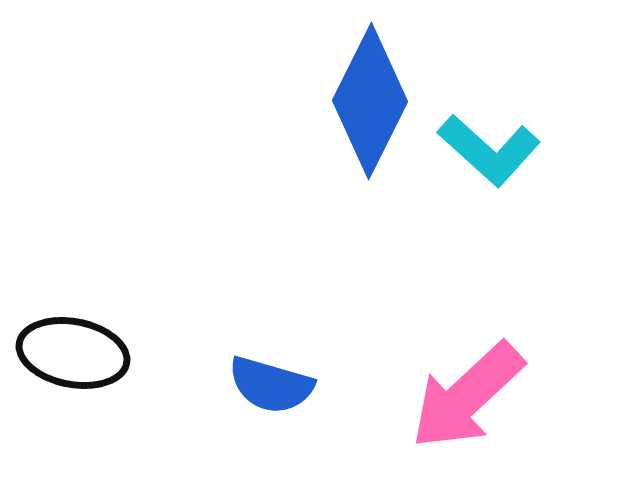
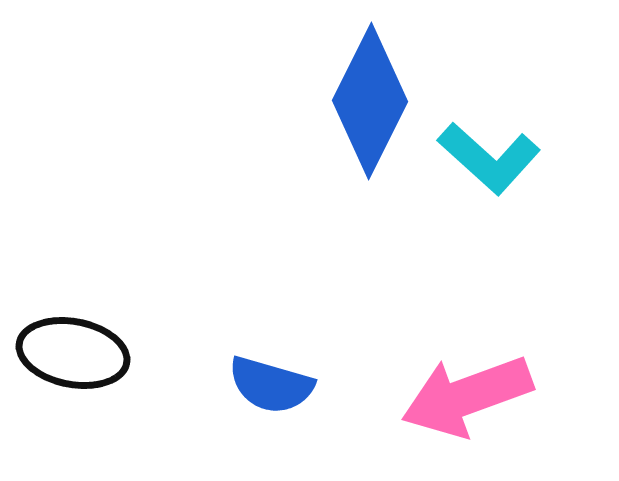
cyan L-shape: moved 8 px down
pink arrow: rotated 23 degrees clockwise
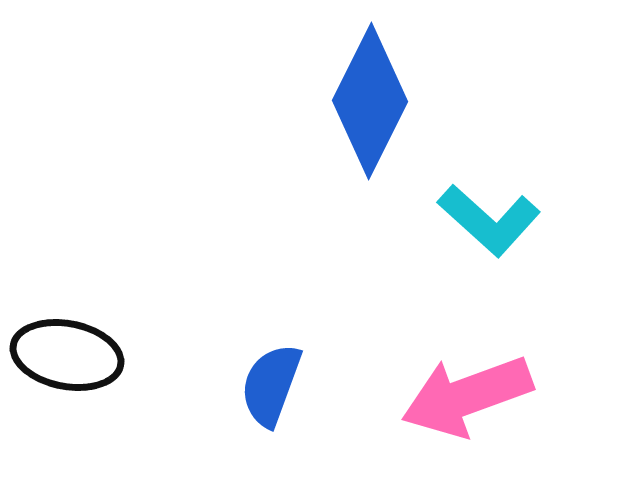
cyan L-shape: moved 62 px down
black ellipse: moved 6 px left, 2 px down
blue semicircle: rotated 94 degrees clockwise
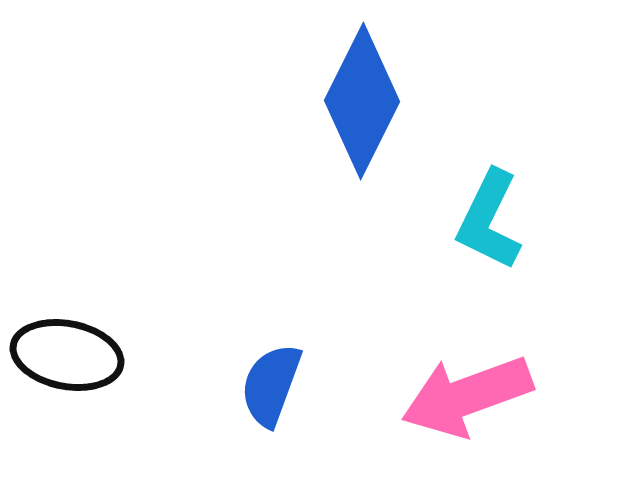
blue diamond: moved 8 px left
cyan L-shape: rotated 74 degrees clockwise
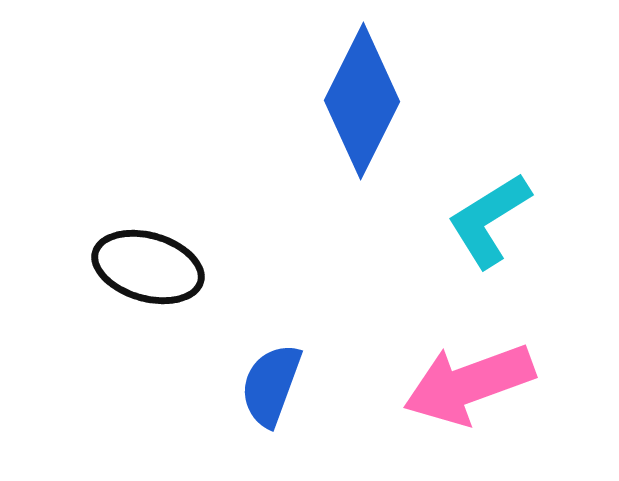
cyan L-shape: rotated 32 degrees clockwise
black ellipse: moved 81 px right, 88 px up; rotated 5 degrees clockwise
pink arrow: moved 2 px right, 12 px up
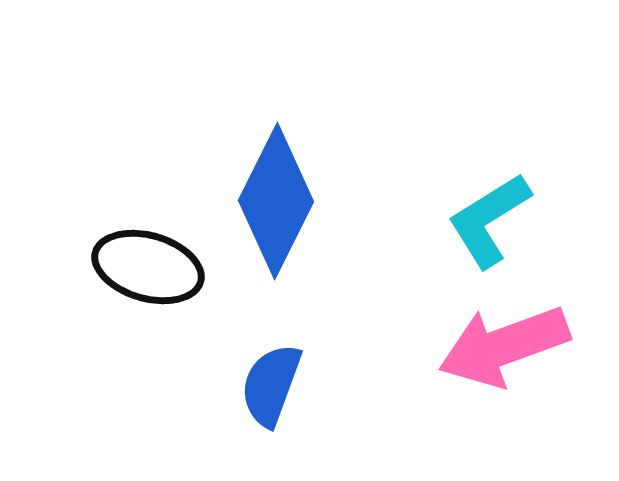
blue diamond: moved 86 px left, 100 px down
pink arrow: moved 35 px right, 38 px up
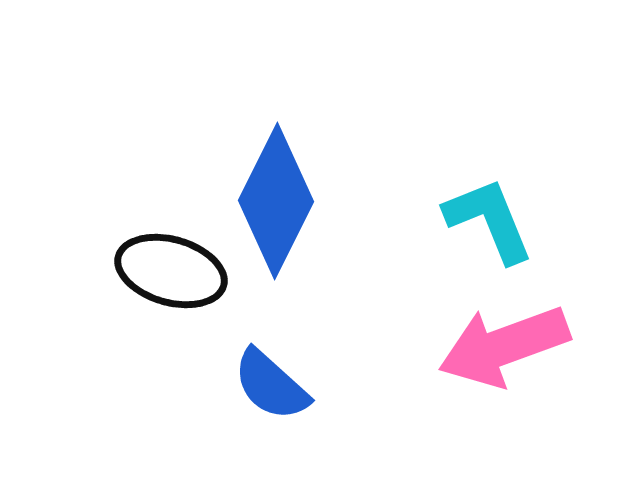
cyan L-shape: rotated 100 degrees clockwise
black ellipse: moved 23 px right, 4 px down
blue semicircle: rotated 68 degrees counterclockwise
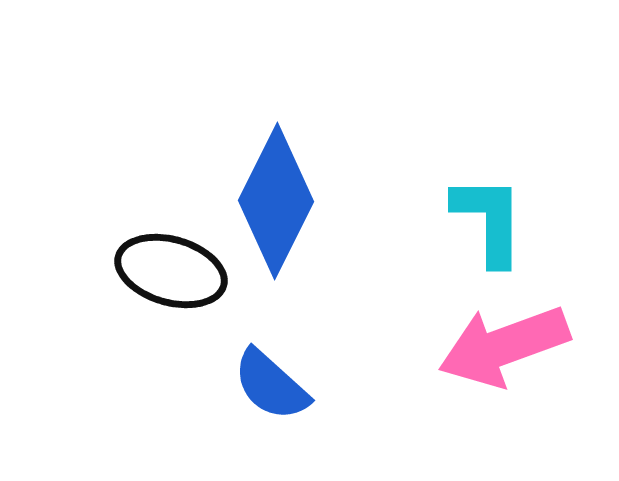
cyan L-shape: rotated 22 degrees clockwise
